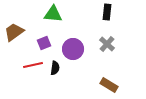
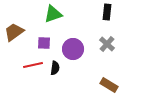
green triangle: rotated 24 degrees counterclockwise
purple square: rotated 24 degrees clockwise
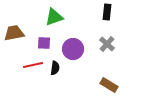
green triangle: moved 1 px right, 3 px down
brown trapezoid: moved 1 px down; rotated 25 degrees clockwise
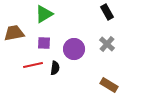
black rectangle: rotated 35 degrees counterclockwise
green triangle: moved 10 px left, 3 px up; rotated 12 degrees counterclockwise
purple circle: moved 1 px right
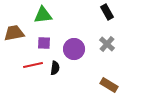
green triangle: moved 1 px left, 1 px down; rotated 24 degrees clockwise
